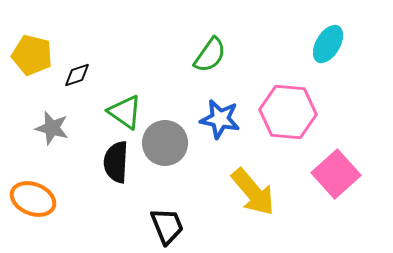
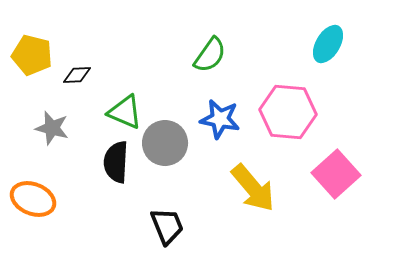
black diamond: rotated 16 degrees clockwise
green triangle: rotated 12 degrees counterclockwise
yellow arrow: moved 4 px up
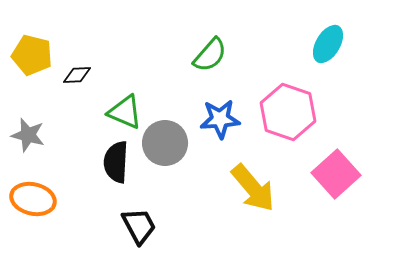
green semicircle: rotated 6 degrees clockwise
pink hexagon: rotated 14 degrees clockwise
blue star: rotated 15 degrees counterclockwise
gray star: moved 24 px left, 7 px down
orange ellipse: rotated 9 degrees counterclockwise
black trapezoid: moved 28 px left; rotated 6 degrees counterclockwise
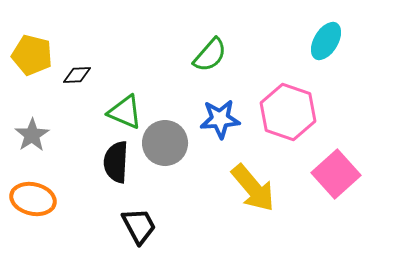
cyan ellipse: moved 2 px left, 3 px up
gray star: moved 4 px right; rotated 24 degrees clockwise
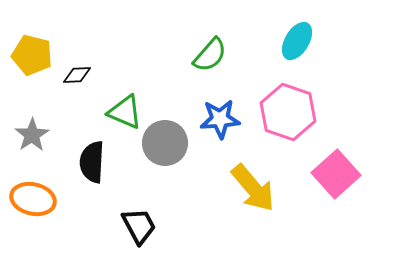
cyan ellipse: moved 29 px left
black semicircle: moved 24 px left
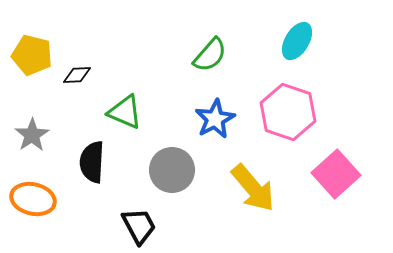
blue star: moved 5 px left; rotated 24 degrees counterclockwise
gray circle: moved 7 px right, 27 px down
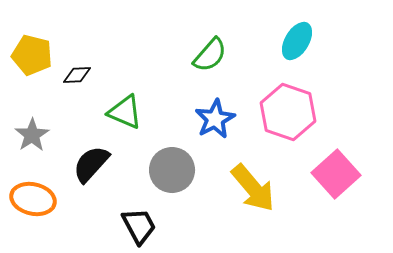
black semicircle: moved 1 px left, 2 px down; rotated 39 degrees clockwise
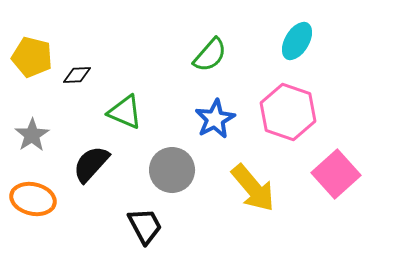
yellow pentagon: moved 2 px down
black trapezoid: moved 6 px right
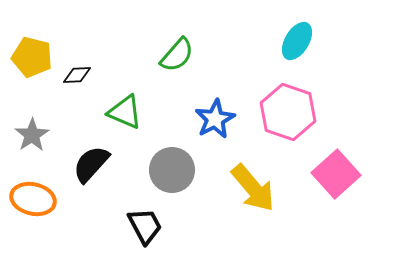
green semicircle: moved 33 px left
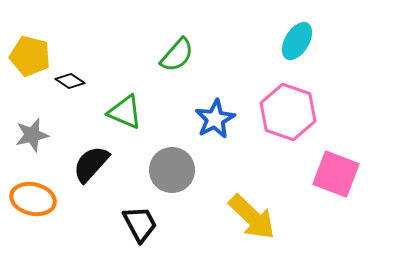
yellow pentagon: moved 2 px left, 1 px up
black diamond: moved 7 px left, 6 px down; rotated 36 degrees clockwise
gray star: rotated 20 degrees clockwise
pink square: rotated 27 degrees counterclockwise
yellow arrow: moved 1 px left, 29 px down; rotated 6 degrees counterclockwise
black trapezoid: moved 5 px left, 2 px up
